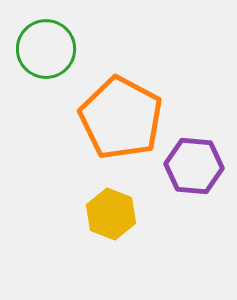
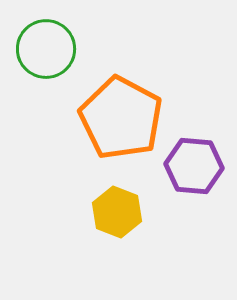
yellow hexagon: moved 6 px right, 2 px up
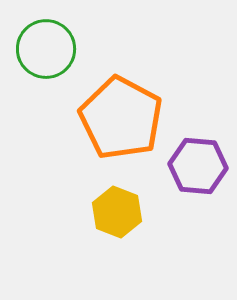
purple hexagon: moved 4 px right
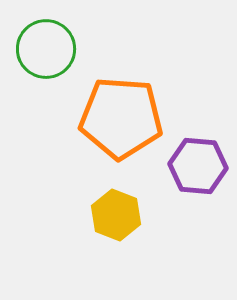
orange pentagon: rotated 24 degrees counterclockwise
yellow hexagon: moved 1 px left, 3 px down
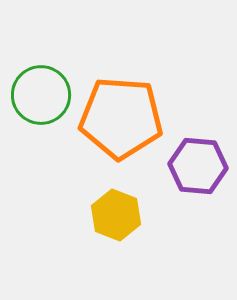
green circle: moved 5 px left, 46 px down
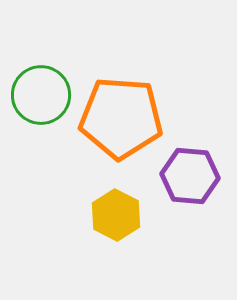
purple hexagon: moved 8 px left, 10 px down
yellow hexagon: rotated 6 degrees clockwise
